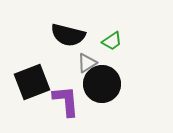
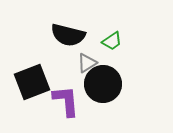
black circle: moved 1 px right
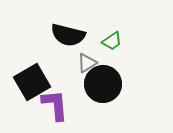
black square: rotated 9 degrees counterclockwise
purple L-shape: moved 11 px left, 4 px down
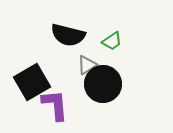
gray triangle: moved 2 px down
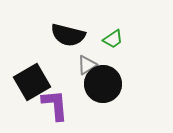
green trapezoid: moved 1 px right, 2 px up
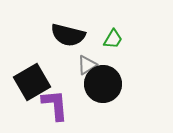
green trapezoid: rotated 25 degrees counterclockwise
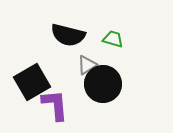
green trapezoid: rotated 105 degrees counterclockwise
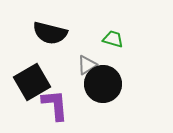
black semicircle: moved 18 px left, 2 px up
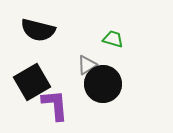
black semicircle: moved 12 px left, 3 px up
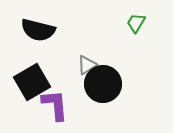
green trapezoid: moved 23 px right, 16 px up; rotated 75 degrees counterclockwise
